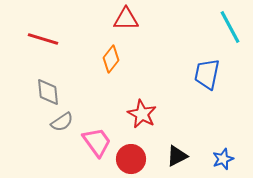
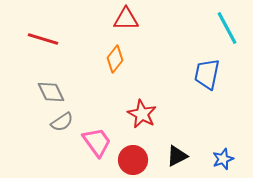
cyan line: moved 3 px left, 1 px down
orange diamond: moved 4 px right
gray diamond: moved 3 px right; rotated 20 degrees counterclockwise
red circle: moved 2 px right, 1 px down
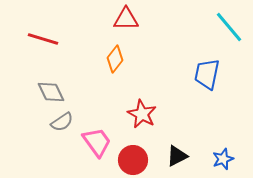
cyan line: moved 2 px right, 1 px up; rotated 12 degrees counterclockwise
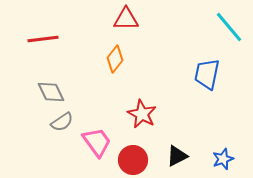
red line: rotated 24 degrees counterclockwise
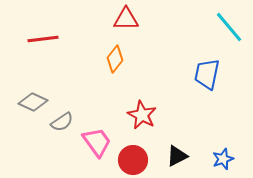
gray diamond: moved 18 px left, 10 px down; rotated 40 degrees counterclockwise
red star: moved 1 px down
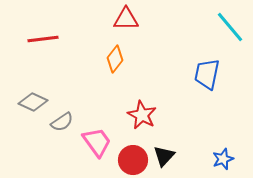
cyan line: moved 1 px right
black triangle: moved 13 px left; rotated 20 degrees counterclockwise
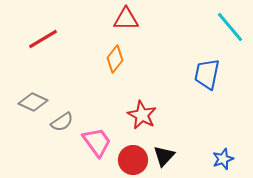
red line: rotated 24 degrees counterclockwise
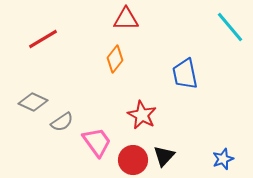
blue trapezoid: moved 22 px left; rotated 24 degrees counterclockwise
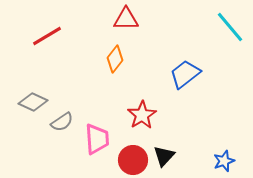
red line: moved 4 px right, 3 px up
blue trapezoid: rotated 64 degrees clockwise
red star: rotated 12 degrees clockwise
pink trapezoid: moved 3 px up; rotated 32 degrees clockwise
blue star: moved 1 px right, 2 px down
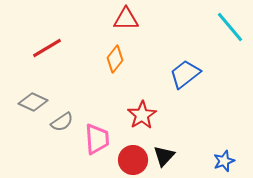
red line: moved 12 px down
